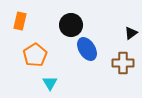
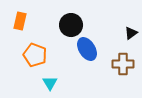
orange pentagon: rotated 20 degrees counterclockwise
brown cross: moved 1 px down
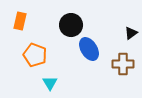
blue ellipse: moved 2 px right
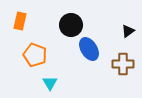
black triangle: moved 3 px left, 2 px up
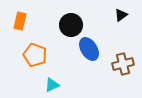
black triangle: moved 7 px left, 16 px up
brown cross: rotated 15 degrees counterclockwise
cyan triangle: moved 2 px right, 2 px down; rotated 35 degrees clockwise
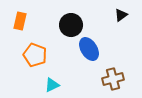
brown cross: moved 10 px left, 15 px down
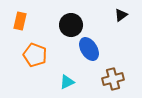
cyan triangle: moved 15 px right, 3 px up
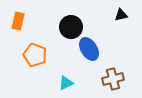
black triangle: rotated 24 degrees clockwise
orange rectangle: moved 2 px left
black circle: moved 2 px down
cyan triangle: moved 1 px left, 1 px down
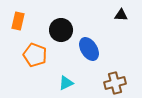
black triangle: rotated 16 degrees clockwise
black circle: moved 10 px left, 3 px down
brown cross: moved 2 px right, 4 px down
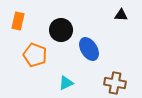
brown cross: rotated 25 degrees clockwise
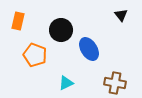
black triangle: rotated 48 degrees clockwise
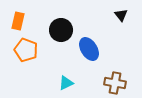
orange pentagon: moved 9 px left, 5 px up
